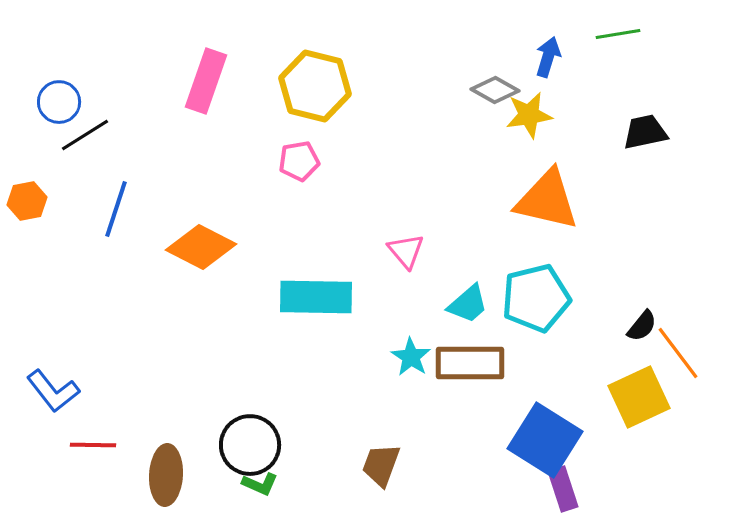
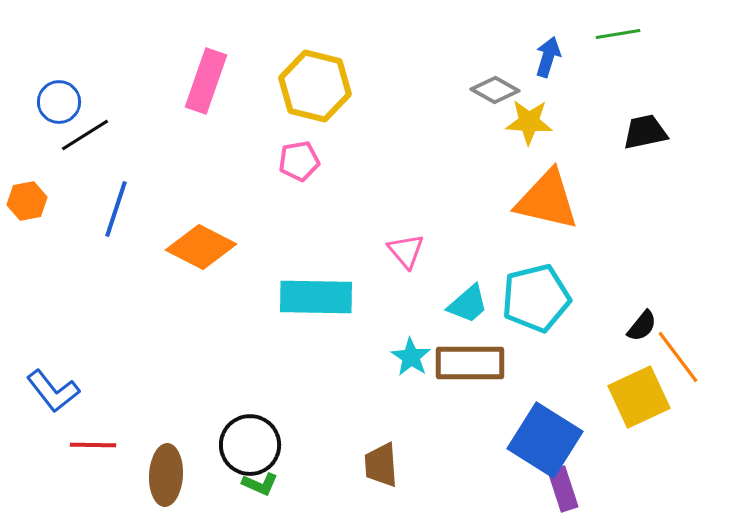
yellow star: moved 7 px down; rotated 12 degrees clockwise
orange line: moved 4 px down
brown trapezoid: rotated 24 degrees counterclockwise
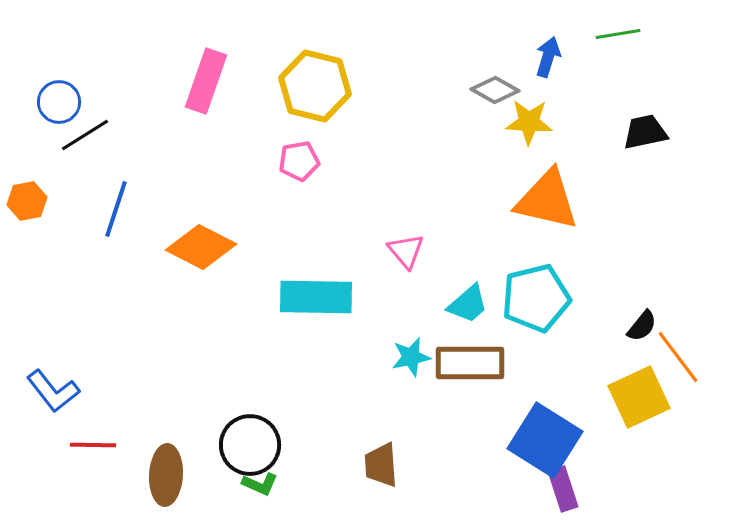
cyan star: rotated 27 degrees clockwise
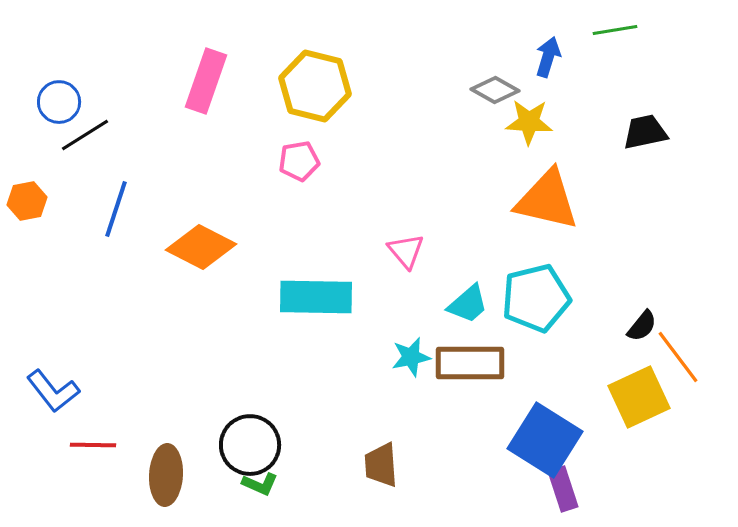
green line: moved 3 px left, 4 px up
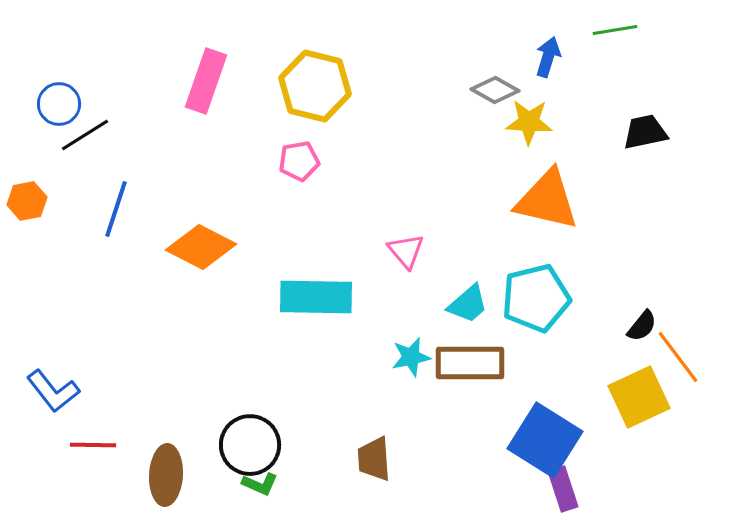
blue circle: moved 2 px down
brown trapezoid: moved 7 px left, 6 px up
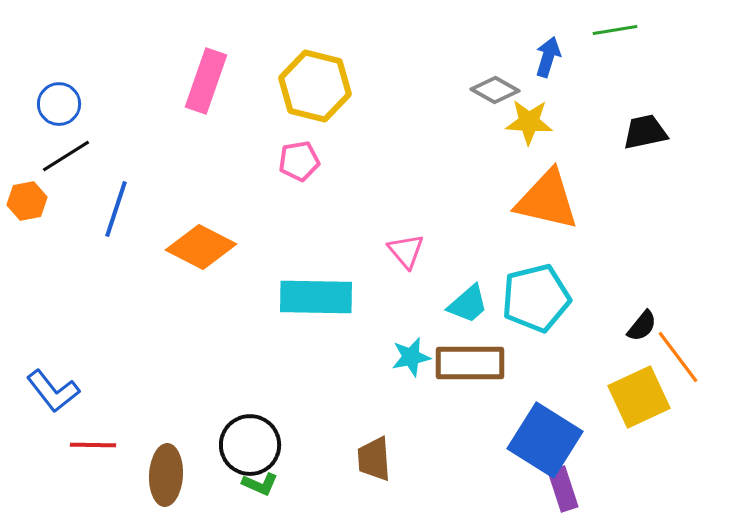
black line: moved 19 px left, 21 px down
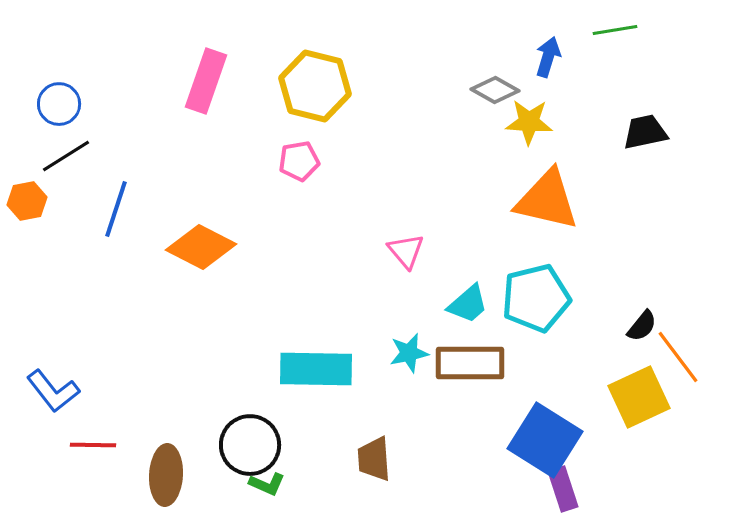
cyan rectangle: moved 72 px down
cyan star: moved 2 px left, 4 px up
green L-shape: moved 7 px right
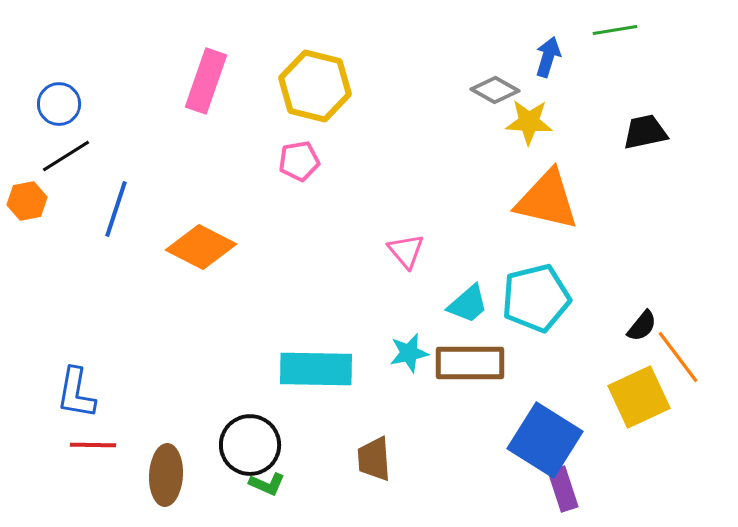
blue L-shape: moved 23 px right, 2 px down; rotated 48 degrees clockwise
